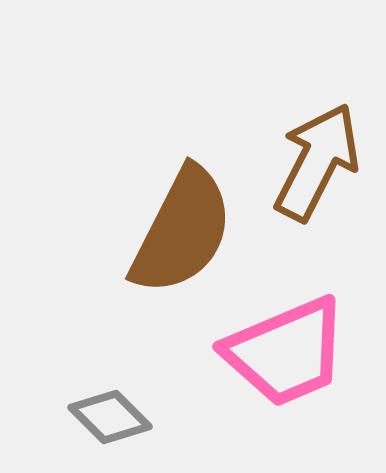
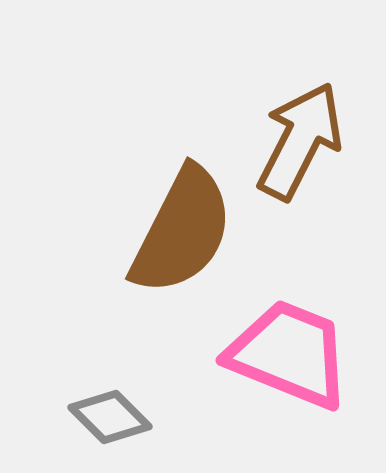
brown arrow: moved 17 px left, 21 px up
pink trapezoid: moved 3 px right, 2 px down; rotated 135 degrees counterclockwise
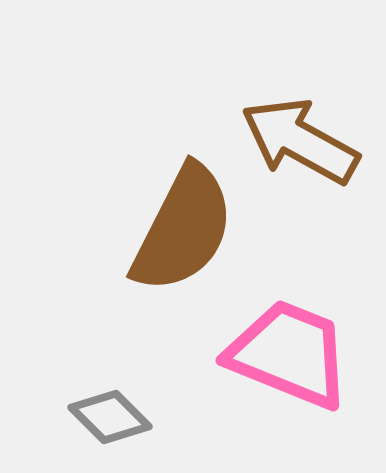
brown arrow: rotated 88 degrees counterclockwise
brown semicircle: moved 1 px right, 2 px up
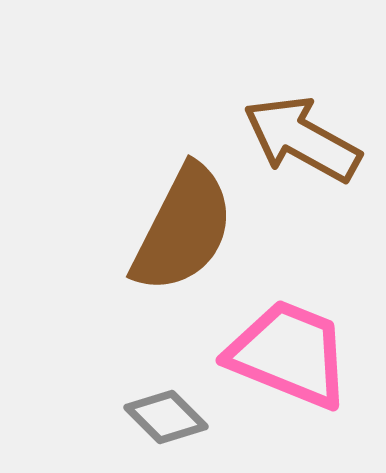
brown arrow: moved 2 px right, 2 px up
gray diamond: moved 56 px right
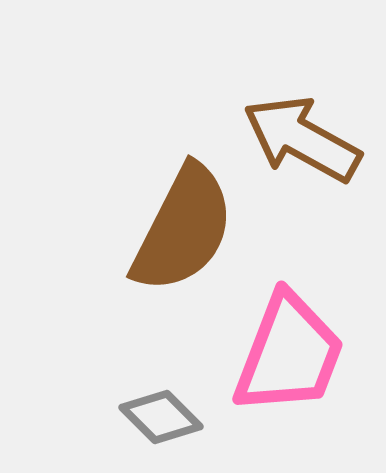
pink trapezoid: rotated 89 degrees clockwise
gray diamond: moved 5 px left
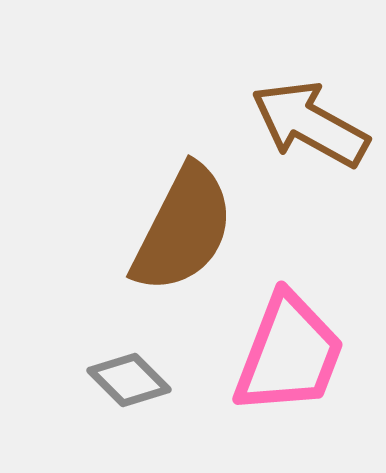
brown arrow: moved 8 px right, 15 px up
gray diamond: moved 32 px left, 37 px up
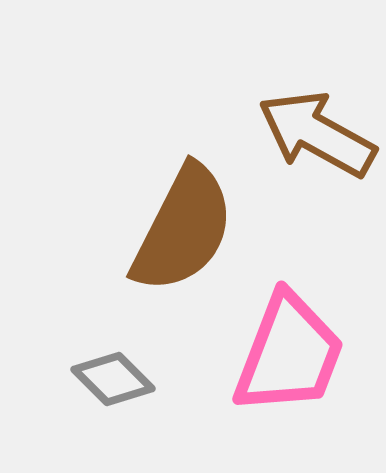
brown arrow: moved 7 px right, 10 px down
gray diamond: moved 16 px left, 1 px up
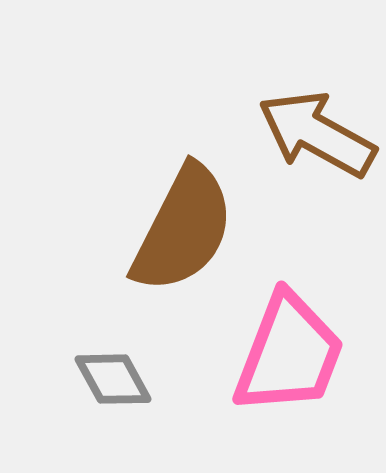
gray diamond: rotated 16 degrees clockwise
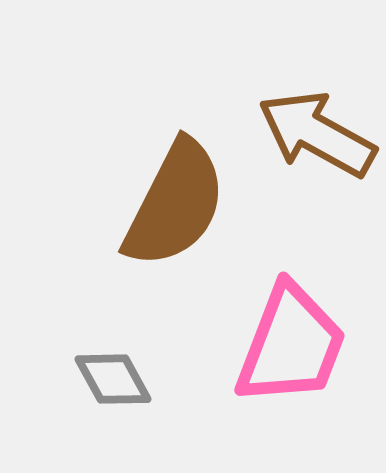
brown semicircle: moved 8 px left, 25 px up
pink trapezoid: moved 2 px right, 9 px up
